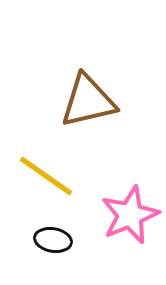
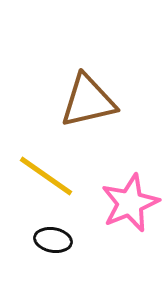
pink star: moved 12 px up
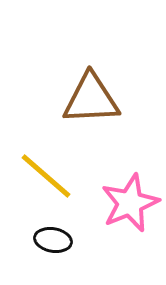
brown triangle: moved 3 px right, 2 px up; rotated 10 degrees clockwise
yellow line: rotated 6 degrees clockwise
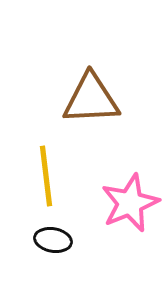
yellow line: rotated 42 degrees clockwise
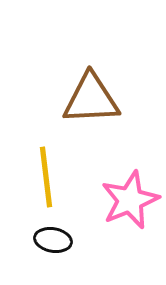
yellow line: moved 1 px down
pink star: moved 3 px up
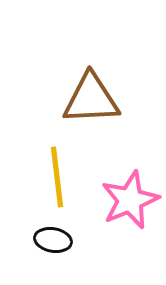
yellow line: moved 11 px right
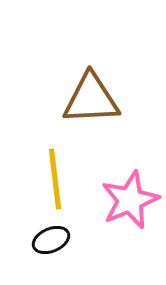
yellow line: moved 2 px left, 2 px down
black ellipse: moved 2 px left; rotated 33 degrees counterclockwise
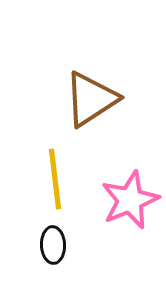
brown triangle: rotated 30 degrees counterclockwise
black ellipse: moved 2 px right, 5 px down; rotated 69 degrees counterclockwise
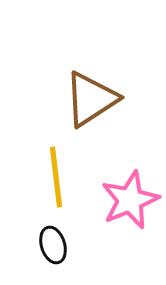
yellow line: moved 1 px right, 2 px up
black ellipse: rotated 15 degrees counterclockwise
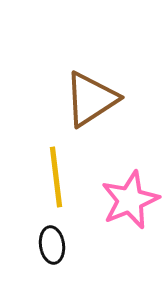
black ellipse: moved 1 px left; rotated 9 degrees clockwise
